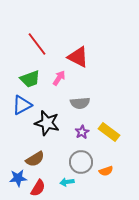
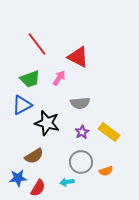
brown semicircle: moved 1 px left, 3 px up
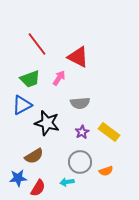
gray circle: moved 1 px left
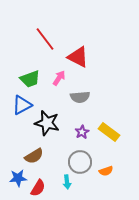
red line: moved 8 px right, 5 px up
gray semicircle: moved 6 px up
cyan arrow: rotated 88 degrees counterclockwise
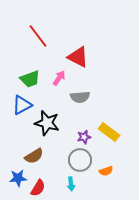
red line: moved 7 px left, 3 px up
purple star: moved 2 px right, 5 px down; rotated 16 degrees clockwise
gray circle: moved 2 px up
cyan arrow: moved 4 px right, 2 px down
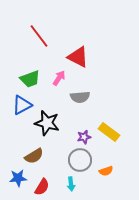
red line: moved 1 px right
red semicircle: moved 4 px right, 1 px up
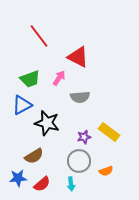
gray circle: moved 1 px left, 1 px down
red semicircle: moved 3 px up; rotated 18 degrees clockwise
